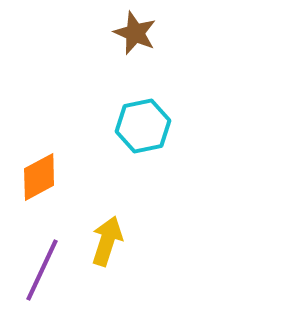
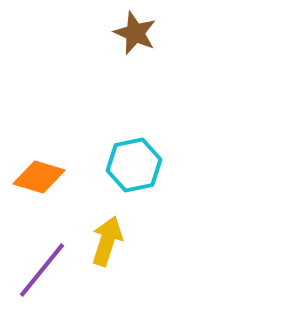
cyan hexagon: moved 9 px left, 39 px down
orange diamond: rotated 45 degrees clockwise
purple line: rotated 14 degrees clockwise
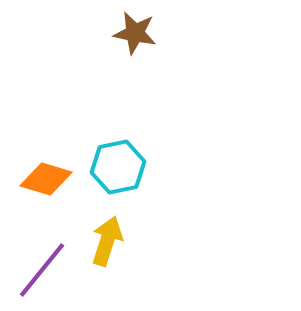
brown star: rotated 12 degrees counterclockwise
cyan hexagon: moved 16 px left, 2 px down
orange diamond: moved 7 px right, 2 px down
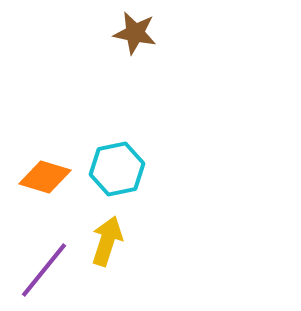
cyan hexagon: moved 1 px left, 2 px down
orange diamond: moved 1 px left, 2 px up
purple line: moved 2 px right
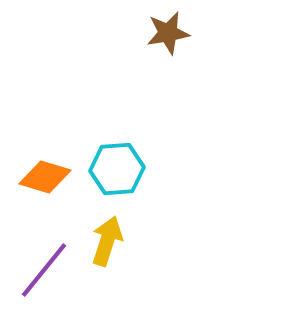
brown star: moved 33 px right; rotated 21 degrees counterclockwise
cyan hexagon: rotated 8 degrees clockwise
